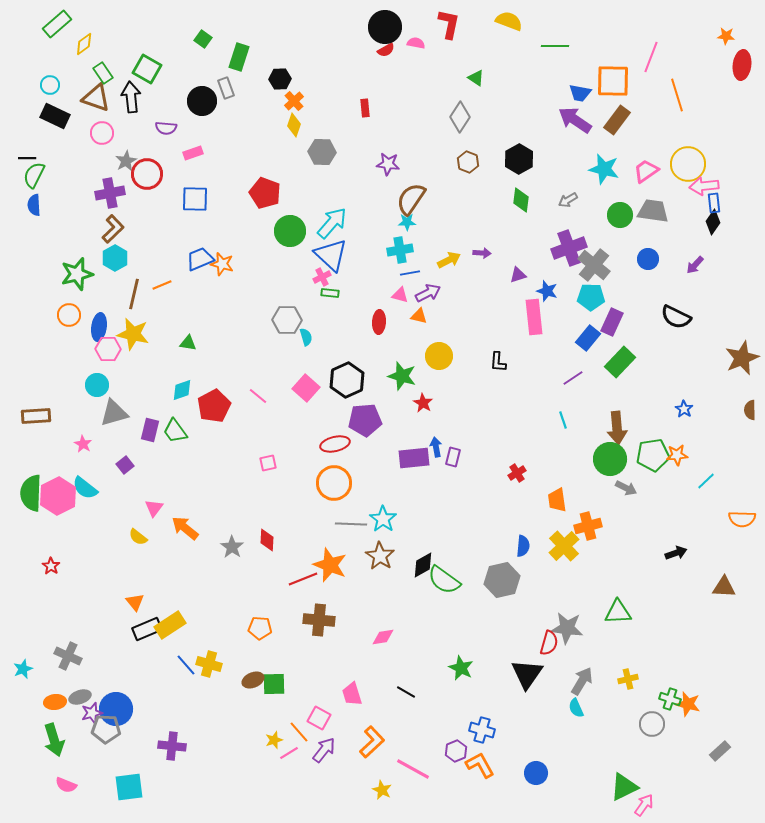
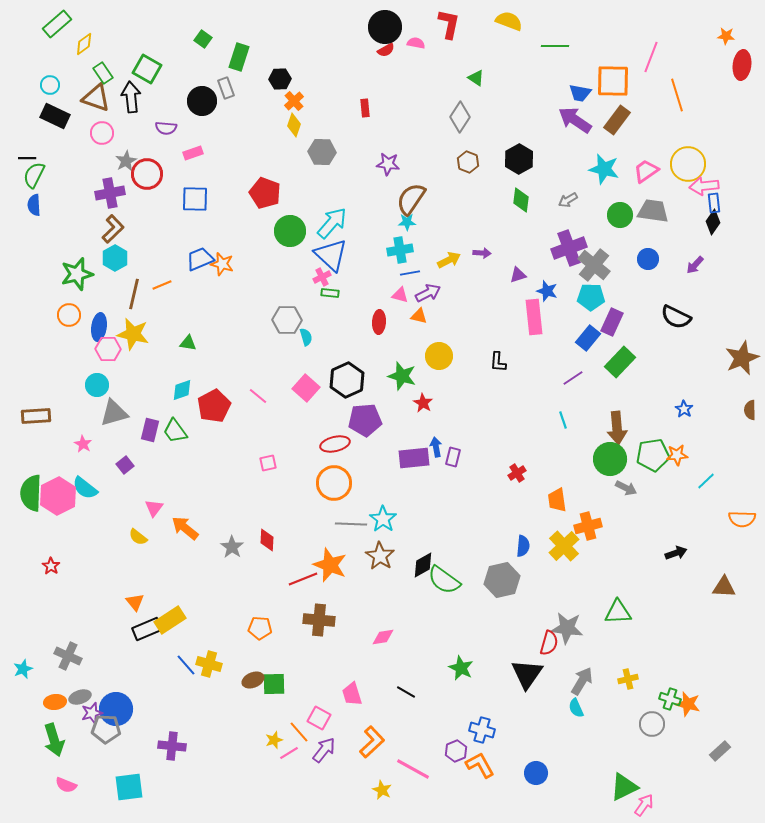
yellow rectangle at (170, 625): moved 5 px up
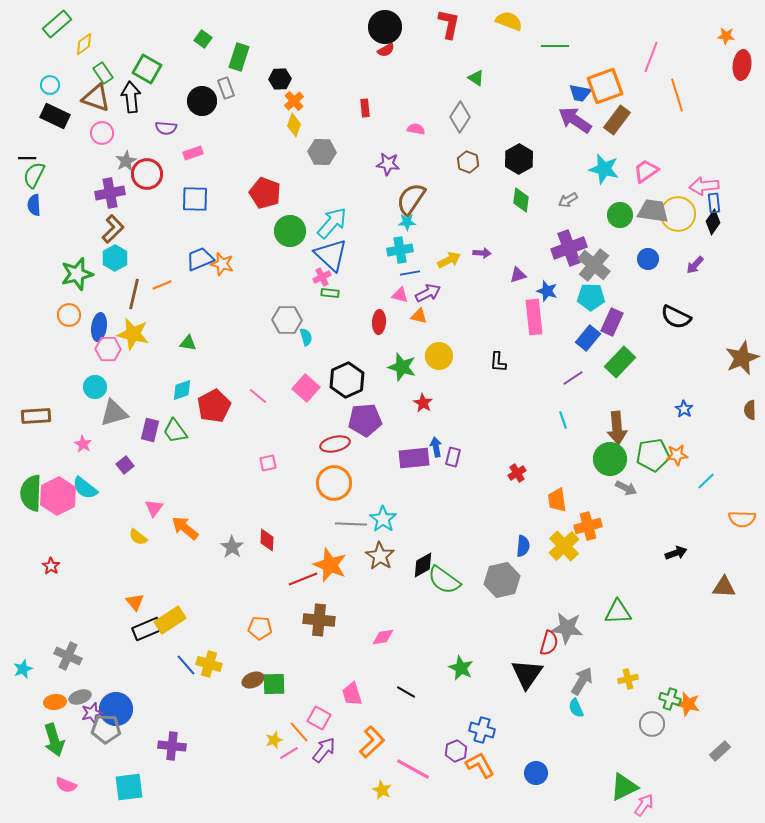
pink semicircle at (416, 43): moved 86 px down
orange square at (613, 81): moved 8 px left, 5 px down; rotated 21 degrees counterclockwise
yellow circle at (688, 164): moved 10 px left, 50 px down
green star at (402, 376): moved 9 px up
cyan circle at (97, 385): moved 2 px left, 2 px down
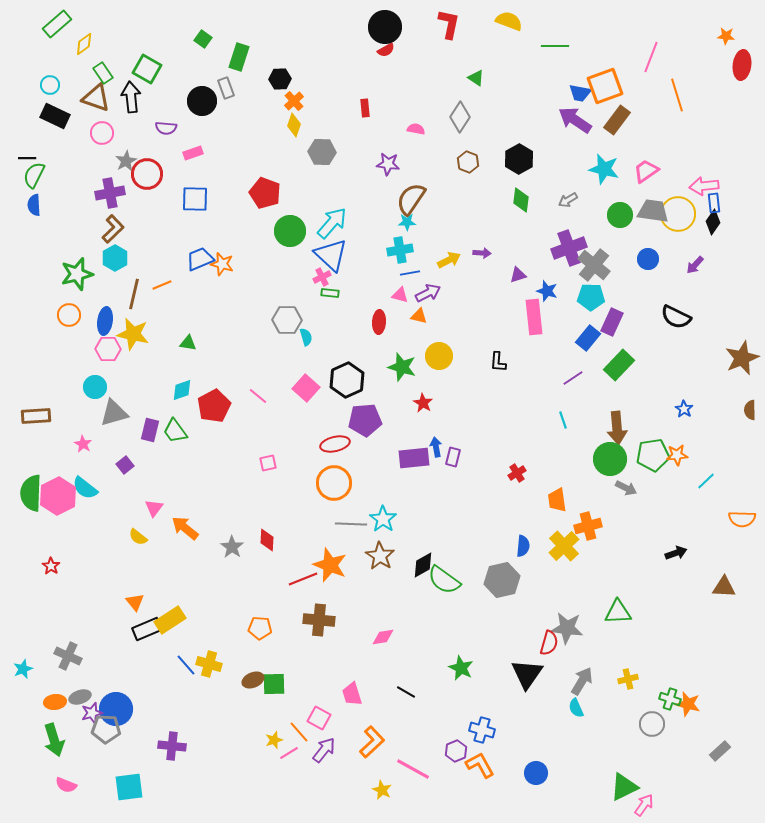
blue ellipse at (99, 327): moved 6 px right, 6 px up
green rectangle at (620, 362): moved 1 px left, 3 px down
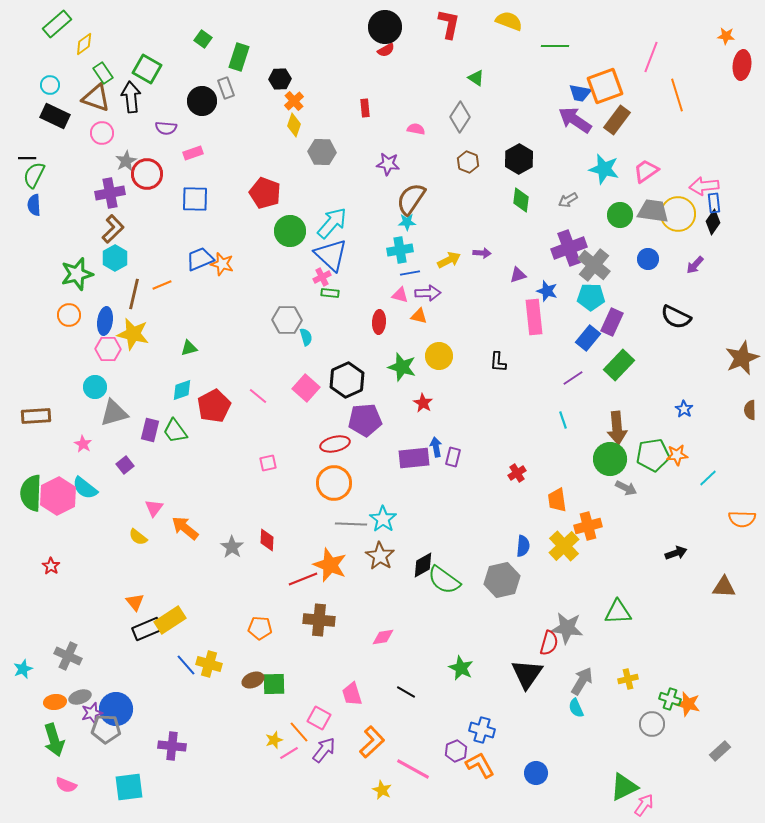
purple arrow at (428, 293): rotated 25 degrees clockwise
green triangle at (188, 343): moved 1 px right, 5 px down; rotated 24 degrees counterclockwise
cyan line at (706, 481): moved 2 px right, 3 px up
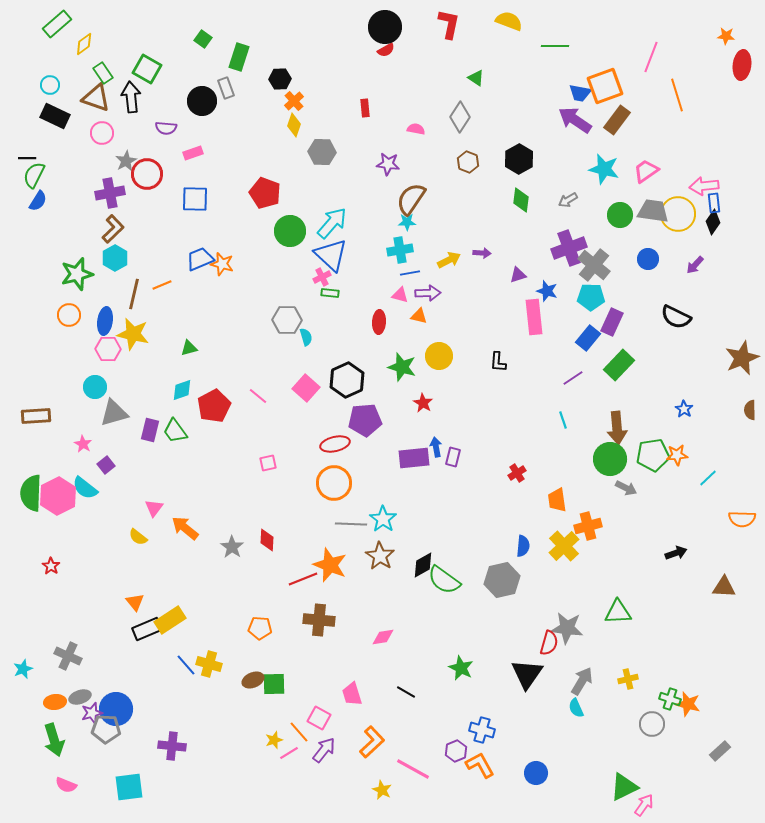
blue semicircle at (34, 205): moved 4 px right, 4 px up; rotated 145 degrees counterclockwise
purple square at (125, 465): moved 19 px left
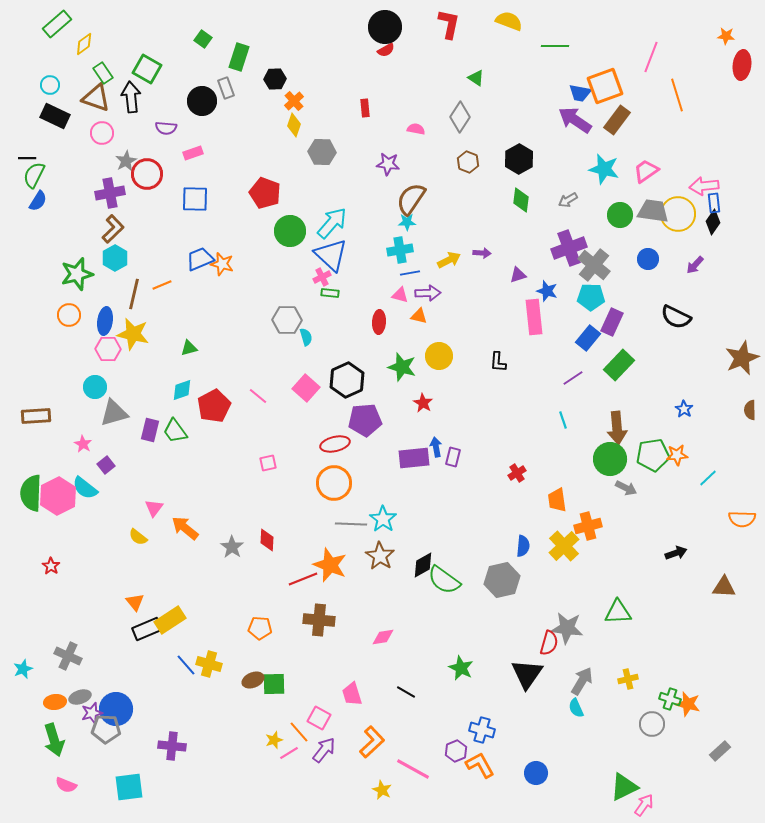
black hexagon at (280, 79): moved 5 px left
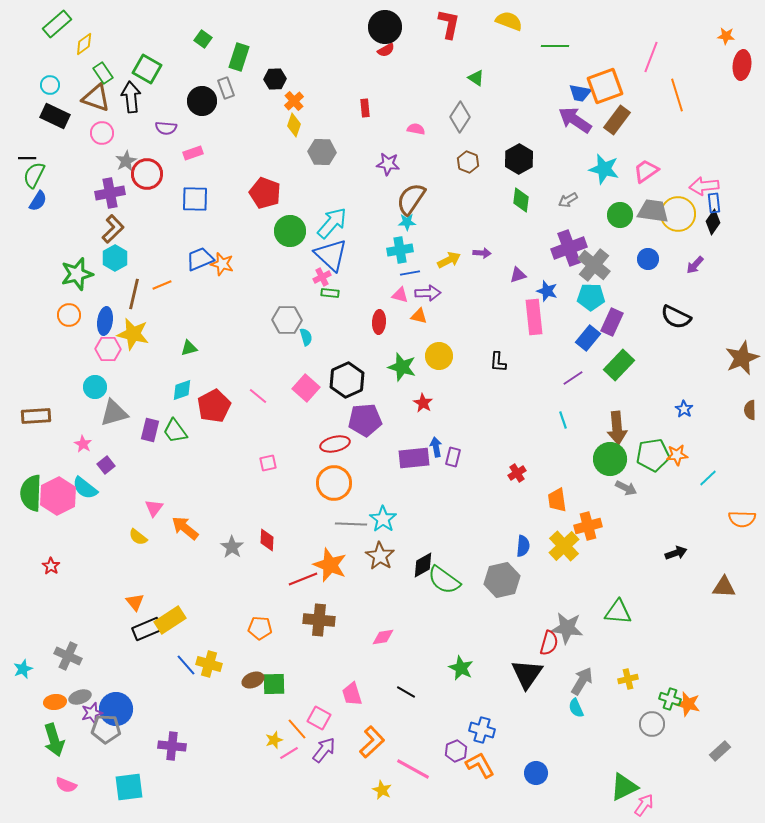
green triangle at (618, 612): rotated 8 degrees clockwise
orange line at (299, 732): moved 2 px left, 3 px up
